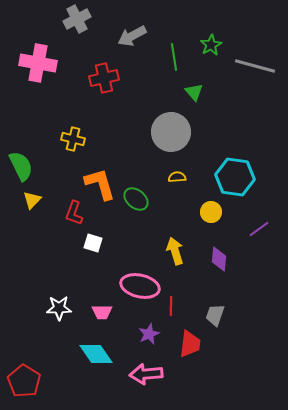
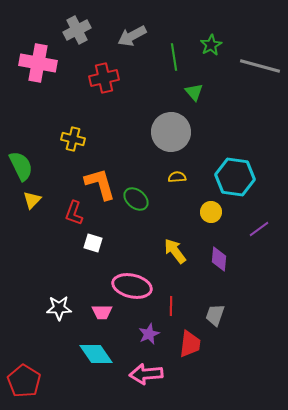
gray cross: moved 11 px down
gray line: moved 5 px right
yellow arrow: rotated 20 degrees counterclockwise
pink ellipse: moved 8 px left
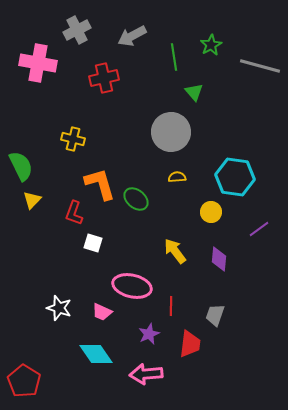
white star: rotated 20 degrees clockwise
pink trapezoid: rotated 25 degrees clockwise
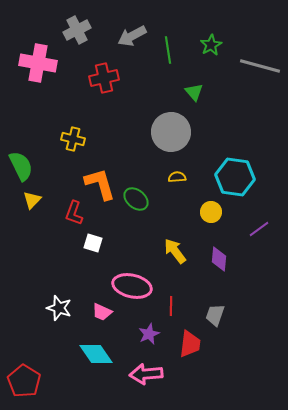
green line: moved 6 px left, 7 px up
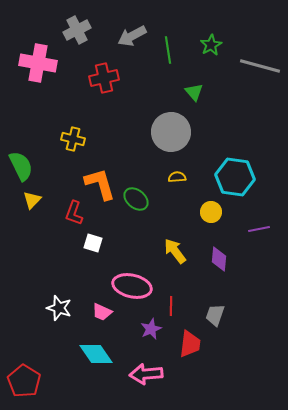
purple line: rotated 25 degrees clockwise
purple star: moved 2 px right, 5 px up
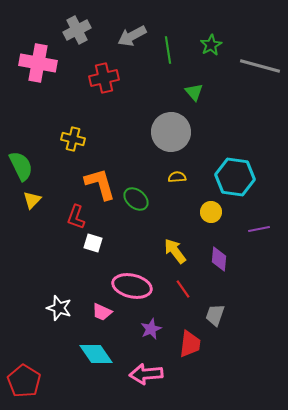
red L-shape: moved 2 px right, 4 px down
red line: moved 12 px right, 17 px up; rotated 36 degrees counterclockwise
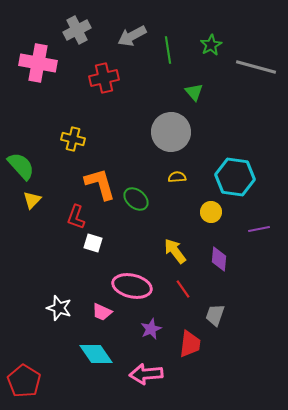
gray line: moved 4 px left, 1 px down
green semicircle: rotated 16 degrees counterclockwise
